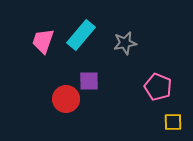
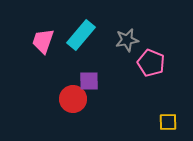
gray star: moved 2 px right, 3 px up
pink pentagon: moved 7 px left, 24 px up
red circle: moved 7 px right
yellow square: moved 5 px left
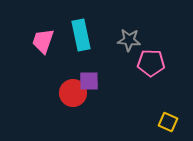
cyan rectangle: rotated 52 degrees counterclockwise
gray star: moved 2 px right; rotated 15 degrees clockwise
pink pentagon: rotated 20 degrees counterclockwise
red circle: moved 6 px up
yellow square: rotated 24 degrees clockwise
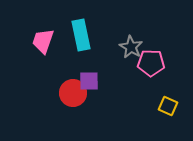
gray star: moved 2 px right, 7 px down; rotated 25 degrees clockwise
yellow square: moved 16 px up
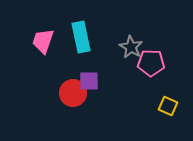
cyan rectangle: moved 2 px down
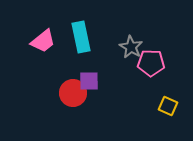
pink trapezoid: rotated 148 degrees counterclockwise
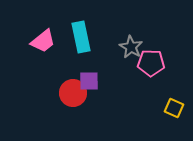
yellow square: moved 6 px right, 2 px down
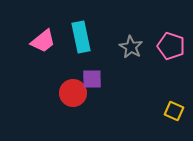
pink pentagon: moved 20 px right, 17 px up; rotated 16 degrees clockwise
purple square: moved 3 px right, 2 px up
yellow square: moved 3 px down
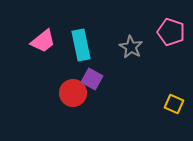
cyan rectangle: moved 8 px down
pink pentagon: moved 14 px up
purple square: rotated 30 degrees clockwise
yellow square: moved 7 px up
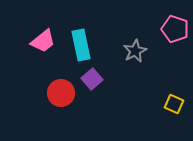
pink pentagon: moved 4 px right, 3 px up
gray star: moved 4 px right, 4 px down; rotated 15 degrees clockwise
purple square: rotated 20 degrees clockwise
red circle: moved 12 px left
